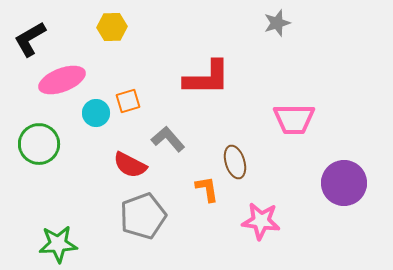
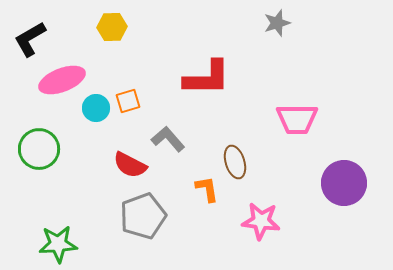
cyan circle: moved 5 px up
pink trapezoid: moved 3 px right
green circle: moved 5 px down
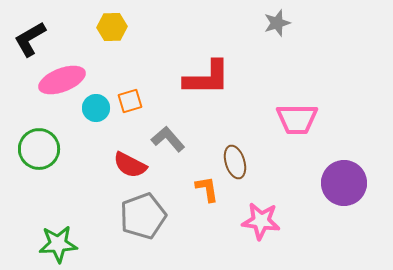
orange square: moved 2 px right
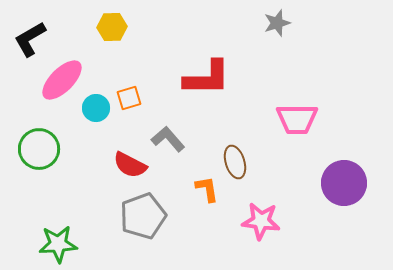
pink ellipse: rotated 24 degrees counterclockwise
orange square: moved 1 px left, 3 px up
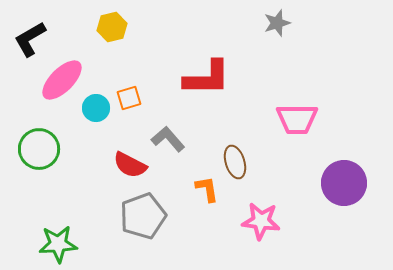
yellow hexagon: rotated 12 degrees counterclockwise
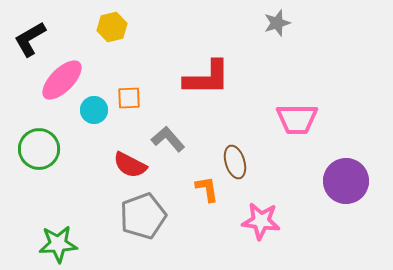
orange square: rotated 15 degrees clockwise
cyan circle: moved 2 px left, 2 px down
purple circle: moved 2 px right, 2 px up
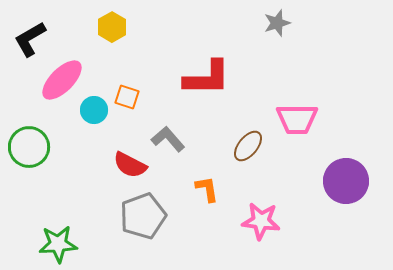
yellow hexagon: rotated 16 degrees counterclockwise
orange square: moved 2 px left, 1 px up; rotated 20 degrees clockwise
green circle: moved 10 px left, 2 px up
brown ellipse: moved 13 px right, 16 px up; rotated 56 degrees clockwise
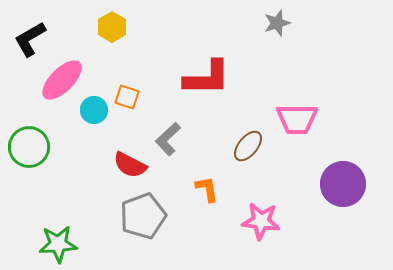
gray L-shape: rotated 92 degrees counterclockwise
purple circle: moved 3 px left, 3 px down
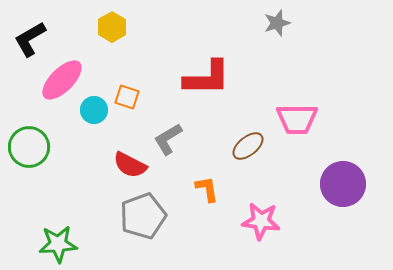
gray L-shape: rotated 12 degrees clockwise
brown ellipse: rotated 12 degrees clockwise
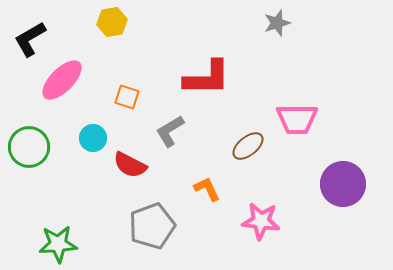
yellow hexagon: moved 5 px up; rotated 20 degrees clockwise
cyan circle: moved 1 px left, 28 px down
gray L-shape: moved 2 px right, 8 px up
orange L-shape: rotated 16 degrees counterclockwise
gray pentagon: moved 9 px right, 10 px down
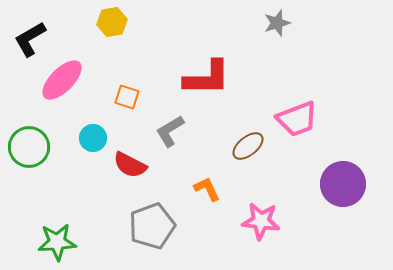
pink trapezoid: rotated 21 degrees counterclockwise
green star: moved 1 px left, 2 px up
